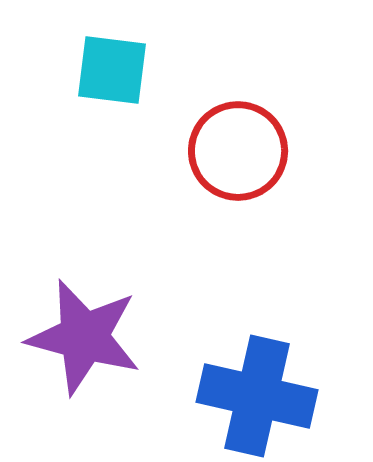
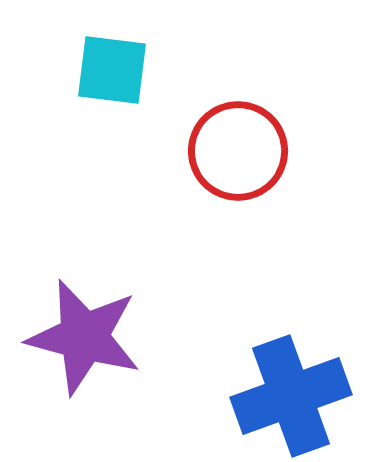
blue cross: moved 34 px right; rotated 33 degrees counterclockwise
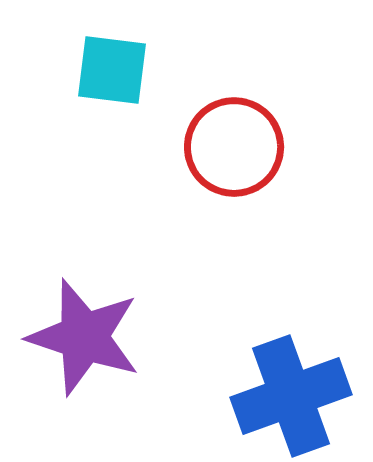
red circle: moved 4 px left, 4 px up
purple star: rotated 3 degrees clockwise
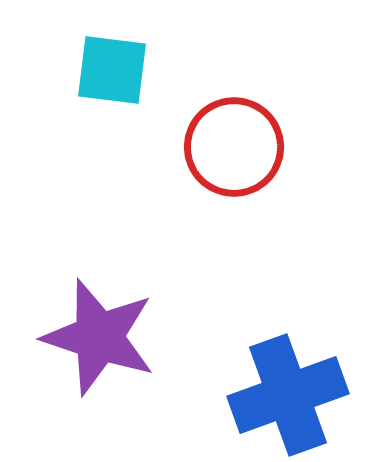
purple star: moved 15 px right
blue cross: moved 3 px left, 1 px up
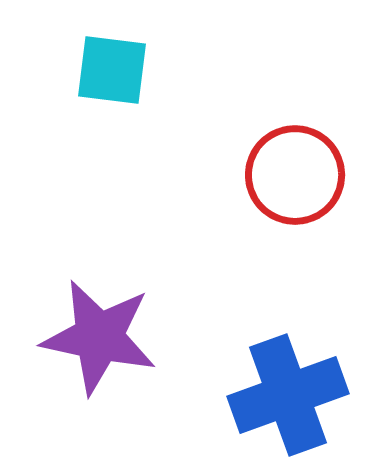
red circle: moved 61 px right, 28 px down
purple star: rotated 6 degrees counterclockwise
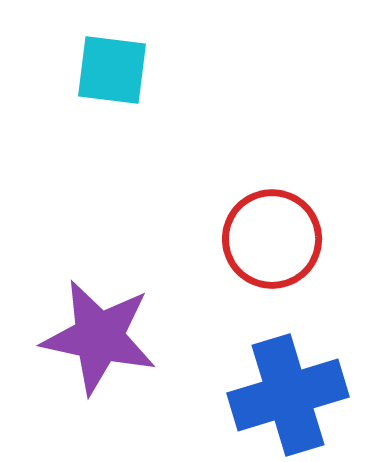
red circle: moved 23 px left, 64 px down
blue cross: rotated 3 degrees clockwise
